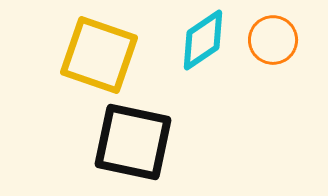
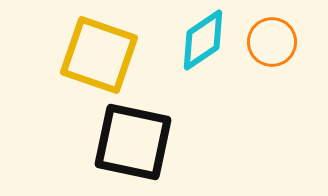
orange circle: moved 1 px left, 2 px down
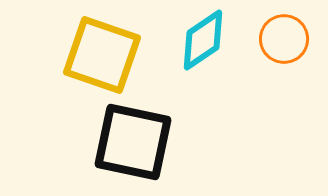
orange circle: moved 12 px right, 3 px up
yellow square: moved 3 px right
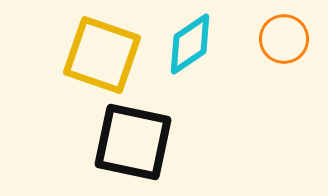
cyan diamond: moved 13 px left, 4 px down
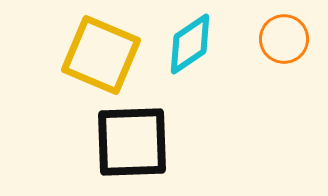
yellow square: moved 1 px left; rotated 4 degrees clockwise
black square: moved 1 px left; rotated 14 degrees counterclockwise
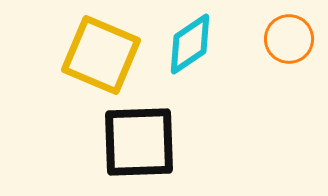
orange circle: moved 5 px right
black square: moved 7 px right
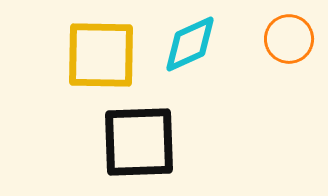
cyan diamond: rotated 10 degrees clockwise
yellow square: rotated 22 degrees counterclockwise
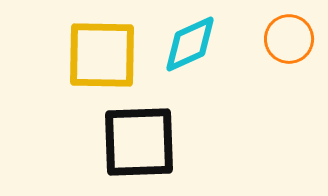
yellow square: moved 1 px right
